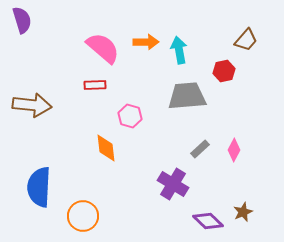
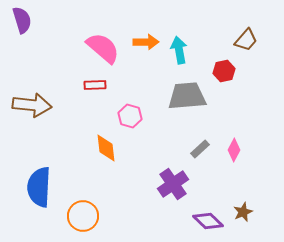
purple cross: rotated 24 degrees clockwise
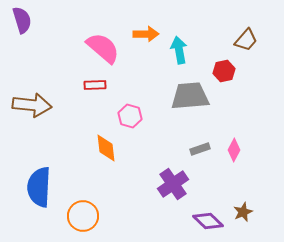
orange arrow: moved 8 px up
gray trapezoid: moved 3 px right
gray rectangle: rotated 24 degrees clockwise
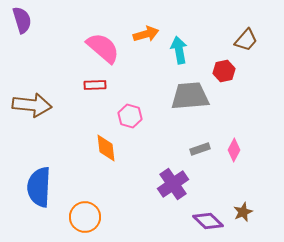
orange arrow: rotated 15 degrees counterclockwise
orange circle: moved 2 px right, 1 px down
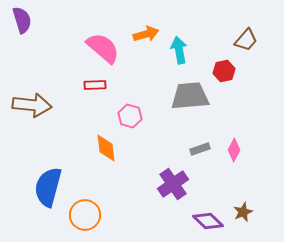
blue semicircle: moved 9 px right; rotated 12 degrees clockwise
orange circle: moved 2 px up
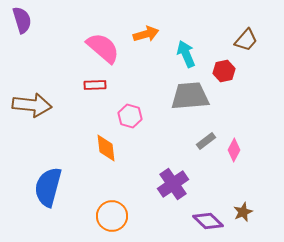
cyan arrow: moved 7 px right, 4 px down; rotated 12 degrees counterclockwise
gray rectangle: moved 6 px right, 8 px up; rotated 18 degrees counterclockwise
orange circle: moved 27 px right, 1 px down
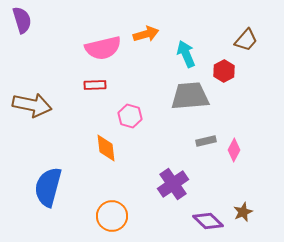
pink semicircle: rotated 126 degrees clockwise
red hexagon: rotated 15 degrees counterclockwise
brown arrow: rotated 6 degrees clockwise
gray rectangle: rotated 24 degrees clockwise
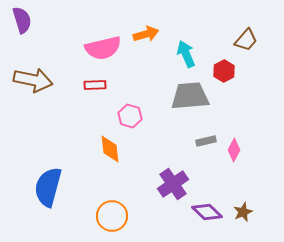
brown arrow: moved 1 px right, 25 px up
orange diamond: moved 4 px right, 1 px down
purple diamond: moved 1 px left, 9 px up
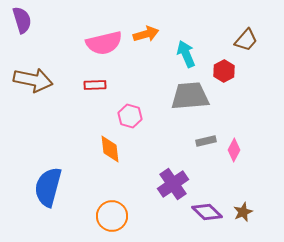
pink semicircle: moved 1 px right, 5 px up
